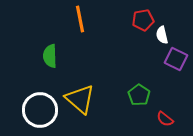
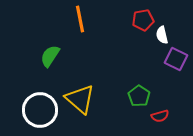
green semicircle: rotated 35 degrees clockwise
green pentagon: moved 1 px down
red semicircle: moved 5 px left, 3 px up; rotated 54 degrees counterclockwise
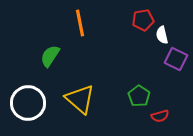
orange line: moved 4 px down
white circle: moved 12 px left, 7 px up
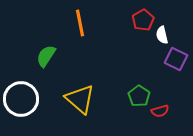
red pentagon: rotated 20 degrees counterclockwise
green semicircle: moved 4 px left
white circle: moved 7 px left, 4 px up
red semicircle: moved 5 px up
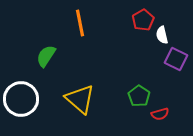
red semicircle: moved 3 px down
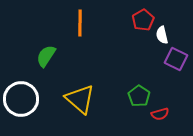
orange line: rotated 12 degrees clockwise
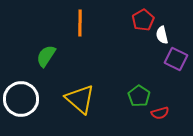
red semicircle: moved 1 px up
